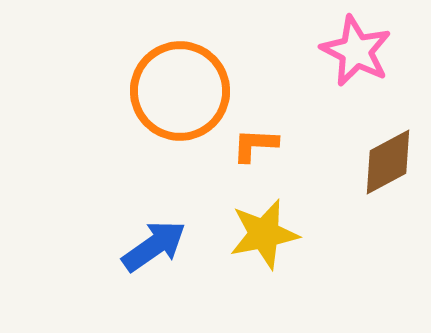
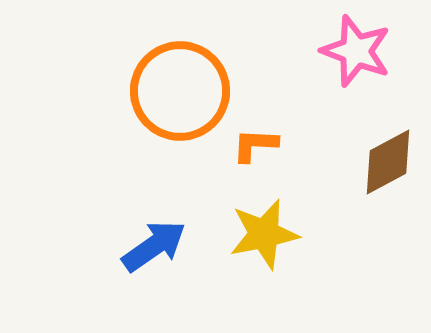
pink star: rotated 6 degrees counterclockwise
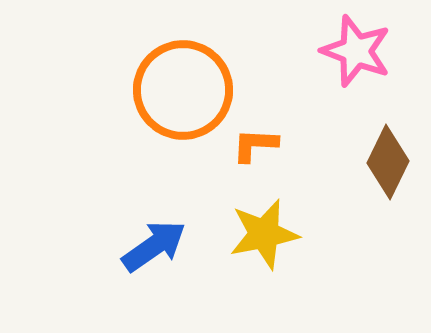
orange circle: moved 3 px right, 1 px up
brown diamond: rotated 36 degrees counterclockwise
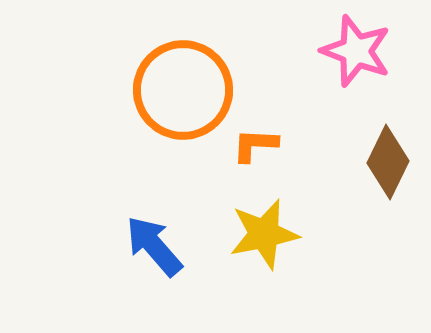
blue arrow: rotated 96 degrees counterclockwise
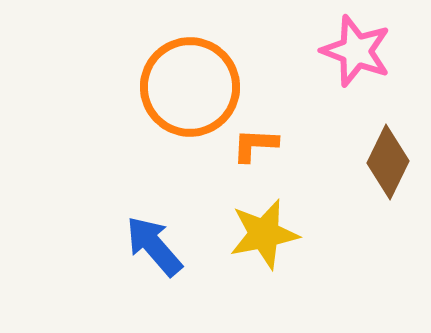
orange circle: moved 7 px right, 3 px up
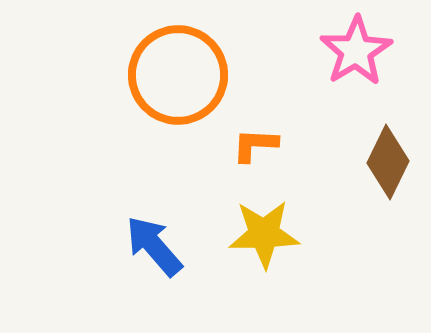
pink star: rotated 20 degrees clockwise
orange circle: moved 12 px left, 12 px up
yellow star: rotated 10 degrees clockwise
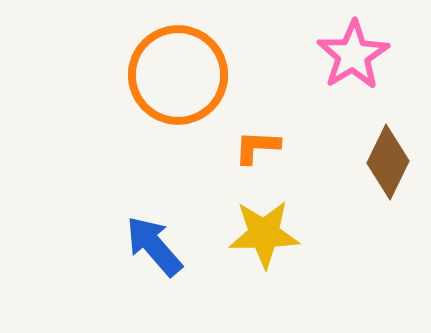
pink star: moved 3 px left, 4 px down
orange L-shape: moved 2 px right, 2 px down
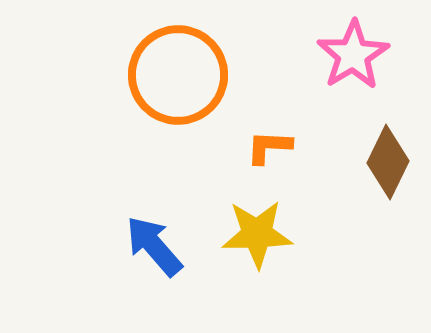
orange L-shape: moved 12 px right
yellow star: moved 7 px left
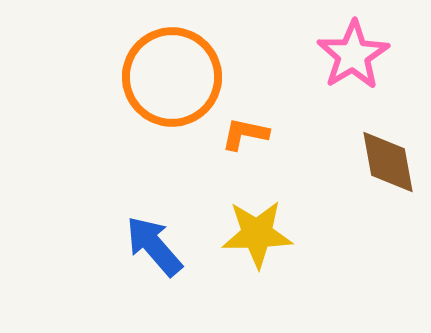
orange circle: moved 6 px left, 2 px down
orange L-shape: moved 24 px left, 13 px up; rotated 9 degrees clockwise
brown diamond: rotated 36 degrees counterclockwise
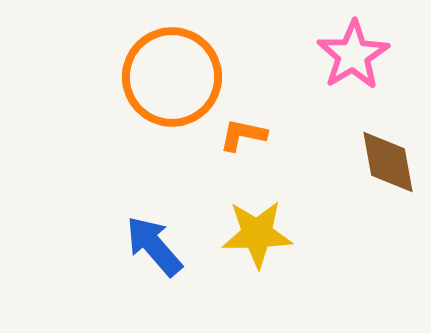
orange L-shape: moved 2 px left, 1 px down
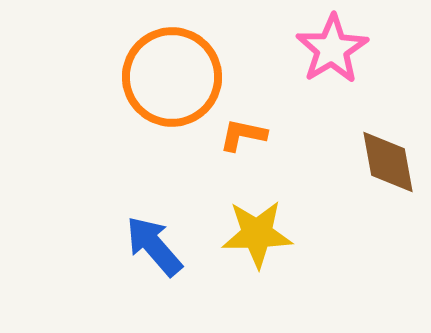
pink star: moved 21 px left, 6 px up
